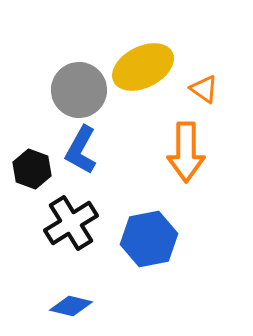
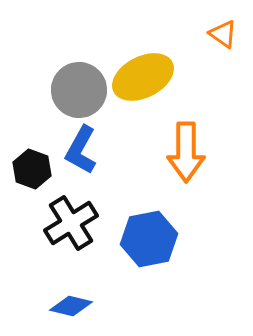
yellow ellipse: moved 10 px down
orange triangle: moved 19 px right, 55 px up
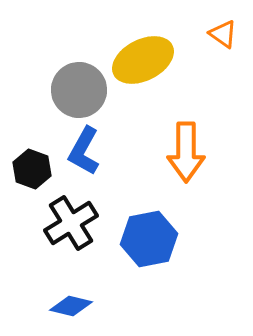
yellow ellipse: moved 17 px up
blue L-shape: moved 3 px right, 1 px down
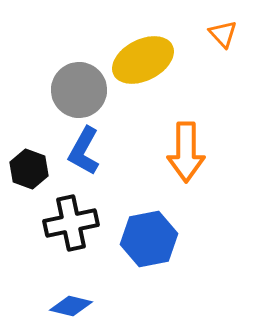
orange triangle: rotated 12 degrees clockwise
black hexagon: moved 3 px left
black cross: rotated 20 degrees clockwise
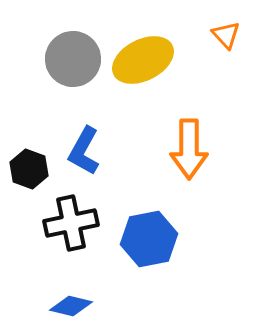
orange triangle: moved 3 px right, 1 px down
gray circle: moved 6 px left, 31 px up
orange arrow: moved 3 px right, 3 px up
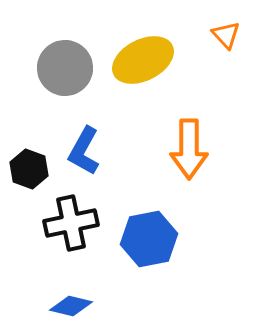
gray circle: moved 8 px left, 9 px down
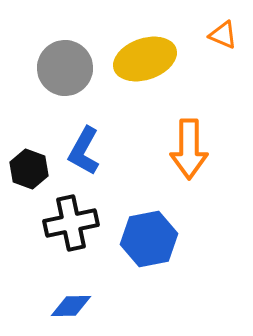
orange triangle: moved 3 px left; rotated 24 degrees counterclockwise
yellow ellipse: moved 2 px right, 1 px up; rotated 8 degrees clockwise
blue diamond: rotated 15 degrees counterclockwise
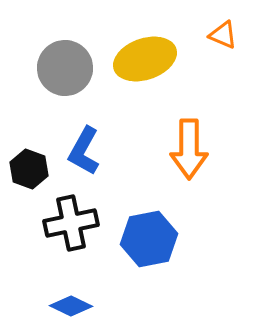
blue diamond: rotated 27 degrees clockwise
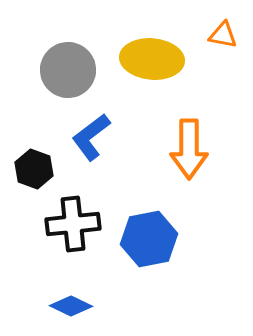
orange triangle: rotated 12 degrees counterclockwise
yellow ellipse: moved 7 px right; rotated 24 degrees clockwise
gray circle: moved 3 px right, 2 px down
blue L-shape: moved 7 px right, 14 px up; rotated 24 degrees clockwise
black hexagon: moved 5 px right
black cross: moved 2 px right, 1 px down; rotated 6 degrees clockwise
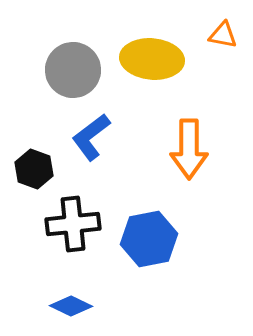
gray circle: moved 5 px right
